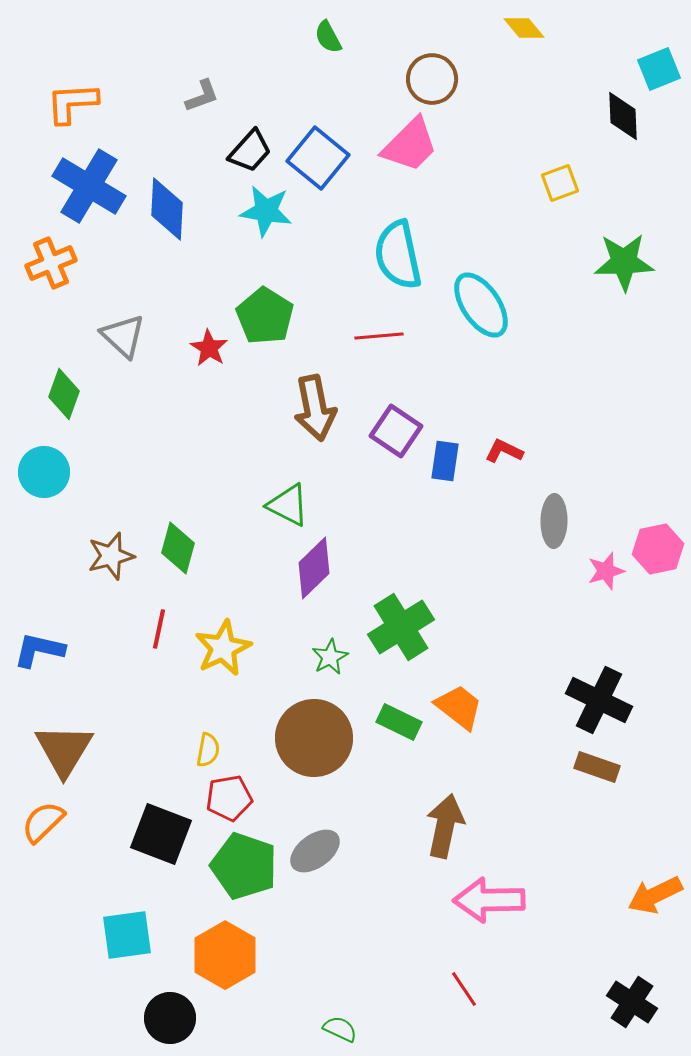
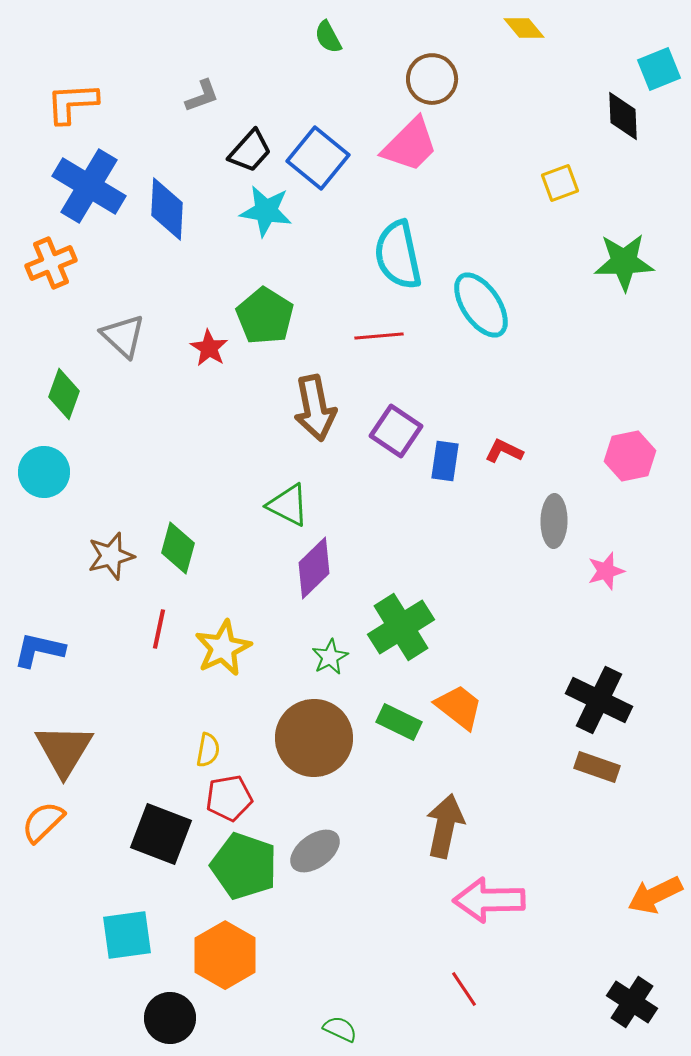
pink hexagon at (658, 549): moved 28 px left, 93 px up
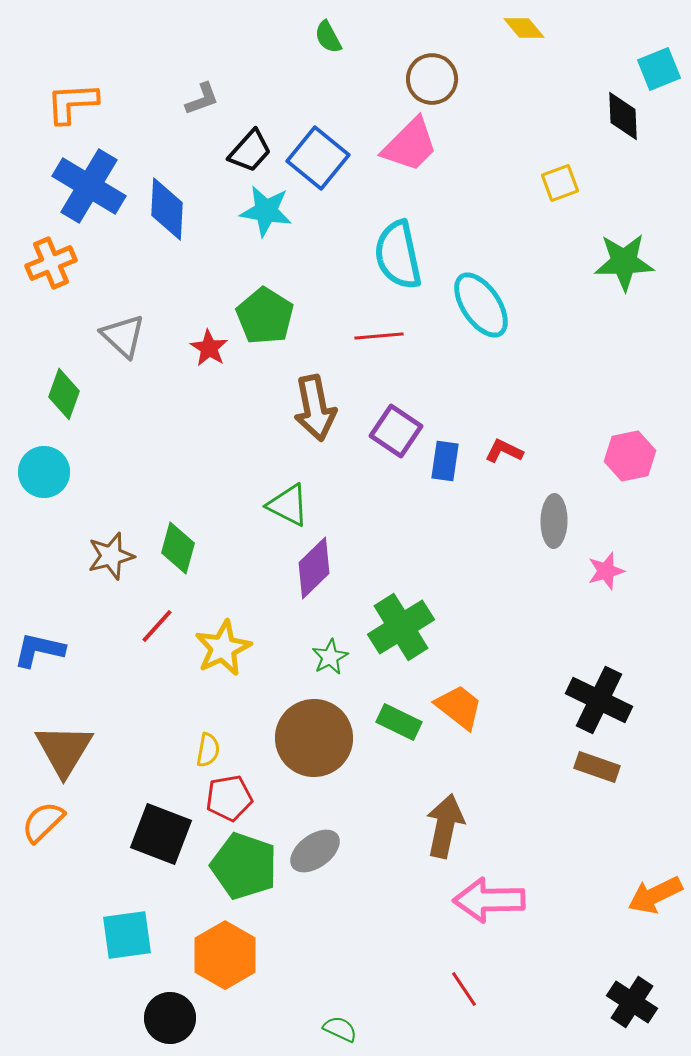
gray L-shape at (202, 96): moved 3 px down
red line at (159, 629): moved 2 px left, 3 px up; rotated 30 degrees clockwise
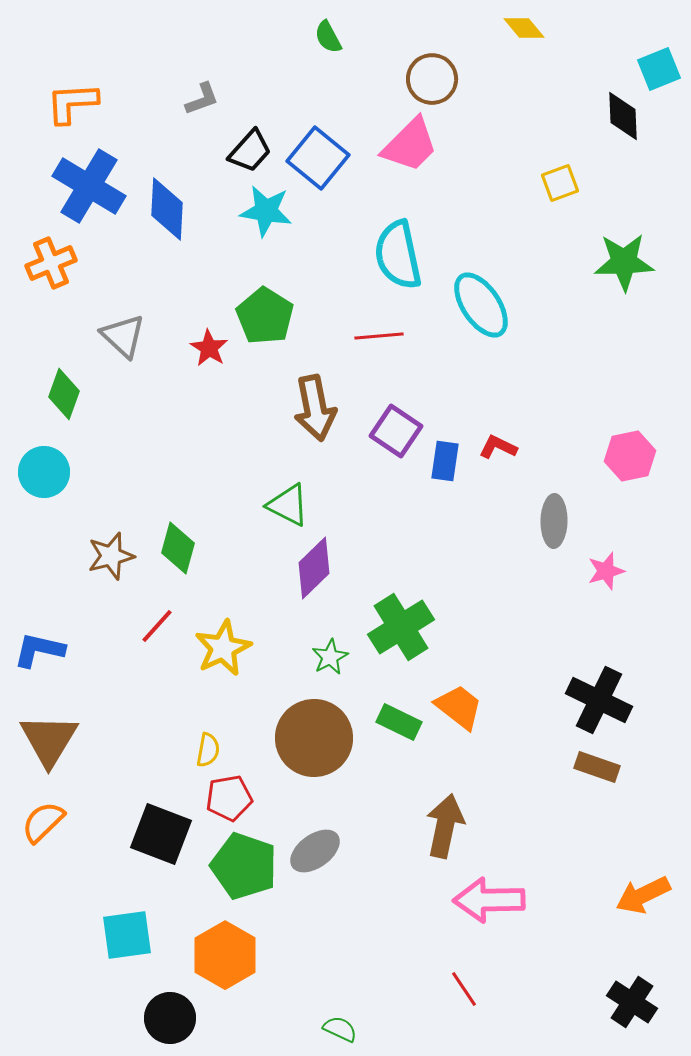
red L-shape at (504, 451): moved 6 px left, 4 px up
brown triangle at (64, 750): moved 15 px left, 10 px up
orange arrow at (655, 895): moved 12 px left
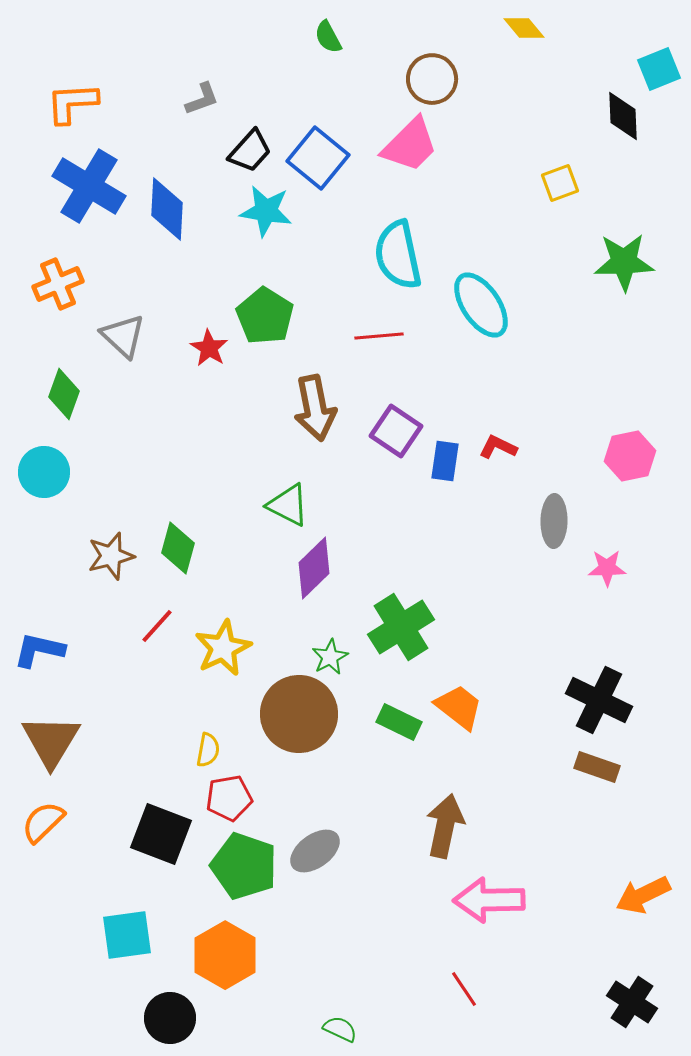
orange cross at (51, 263): moved 7 px right, 21 px down
pink star at (606, 571): moved 1 px right, 3 px up; rotated 15 degrees clockwise
brown circle at (314, 738): moved 15 px left, 24 px up
brown triangle at (49, 740): moved 2 px right, 1 px down
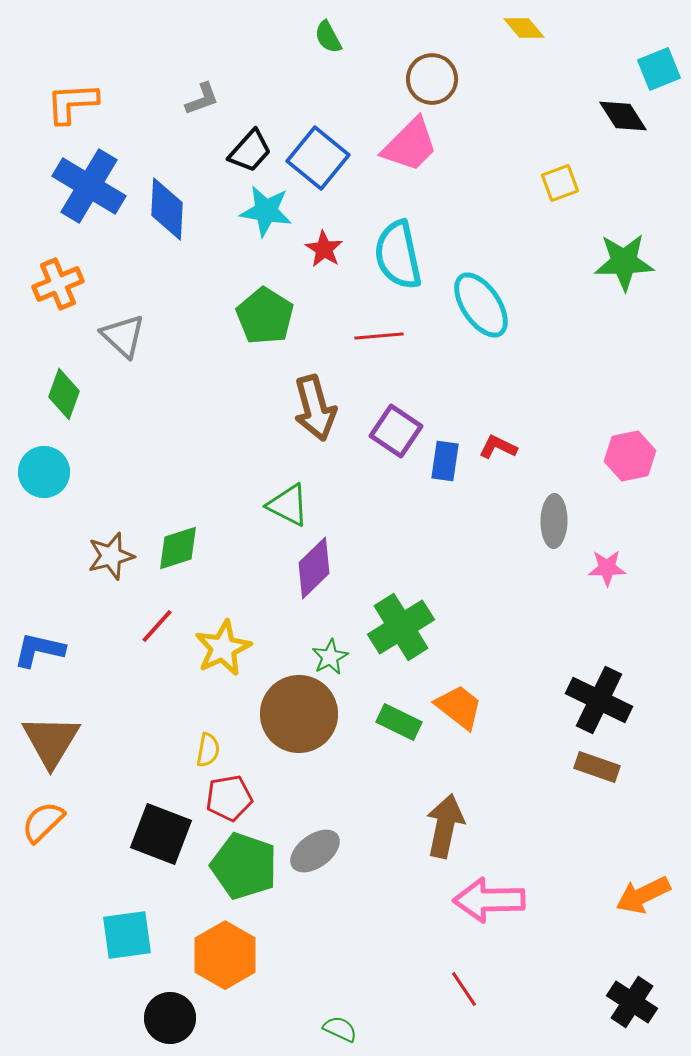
black diamond at (623, 116): rotated 30 degrees counterclockwise
red star at (209, 348): moved 115 px right, 99 px up
brown arrow at (315, 408): rotated 4 degrees counterclockwise
green diamond at (178, 548): rotated 57 degrees clockwise
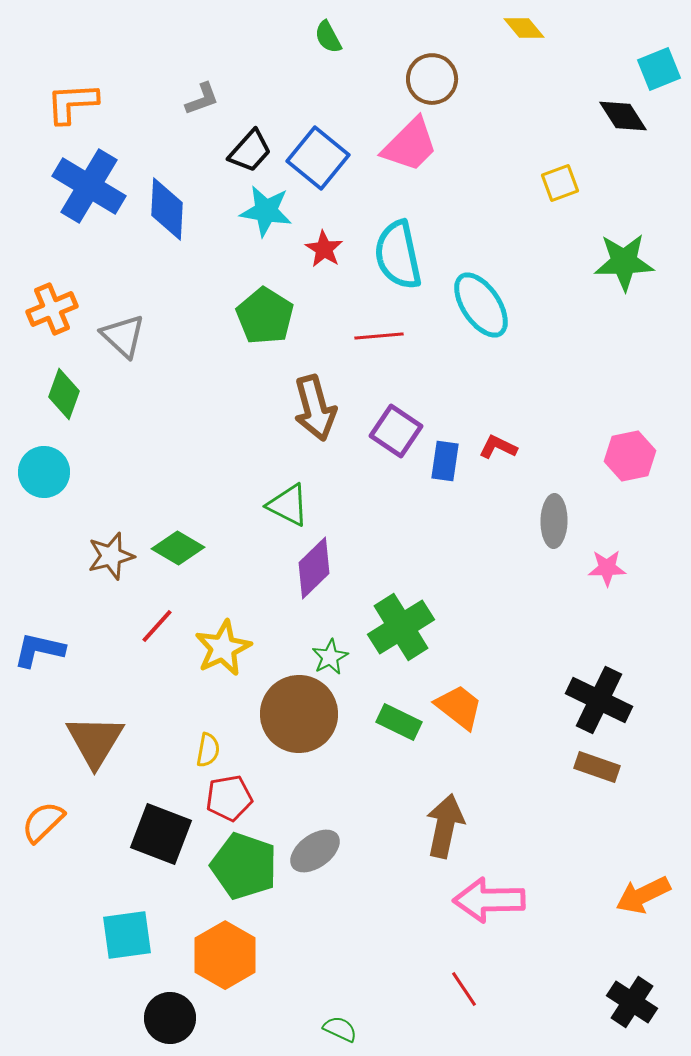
orange cross at (58, 284): moved 6 px left, 25 px down
green diamond at (178, 548): rotated 48 degrees clockwise
brown triangle at (51, 741): moved 44 px right
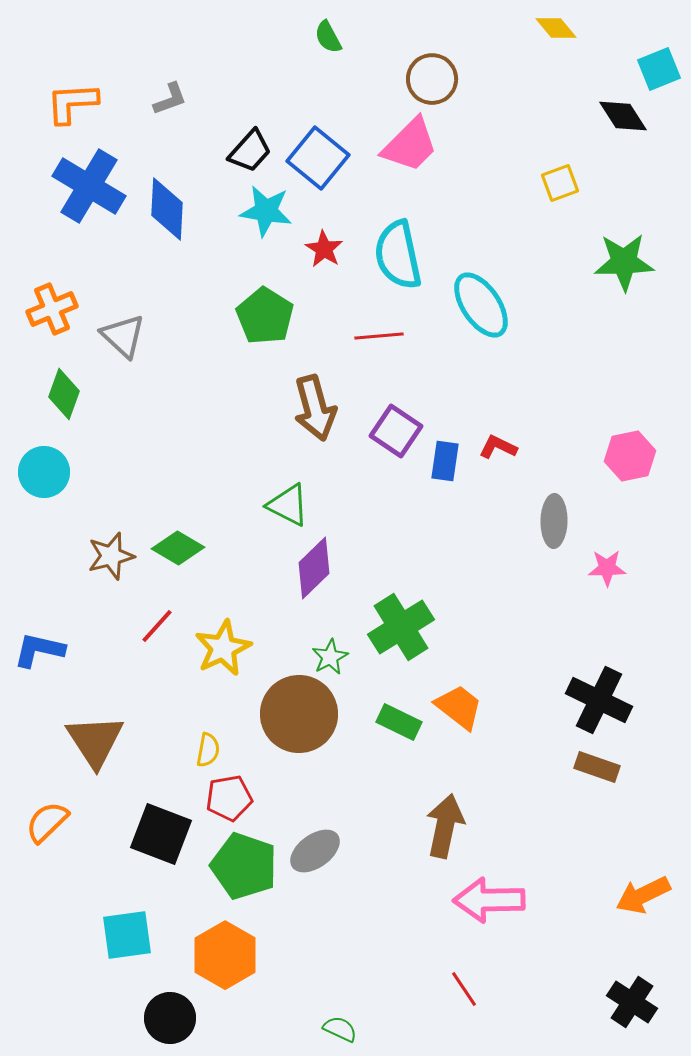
yellow diamond at (524, 28): moved 32 px right
gray L-shape at (202, 99): moved 32 px left
brown triangle at (95, 741): rotated 4 degrees counterclockwise
orange semicircle at (43, 822): moved 4 px right
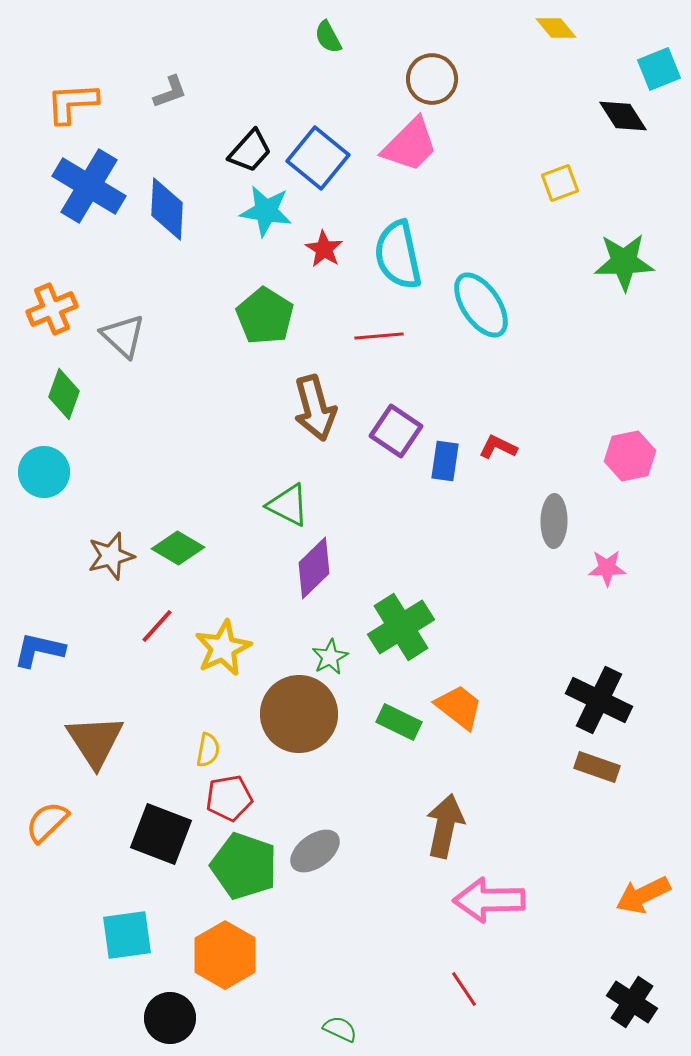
gray L-shape at (170, 99): moved 7 px up
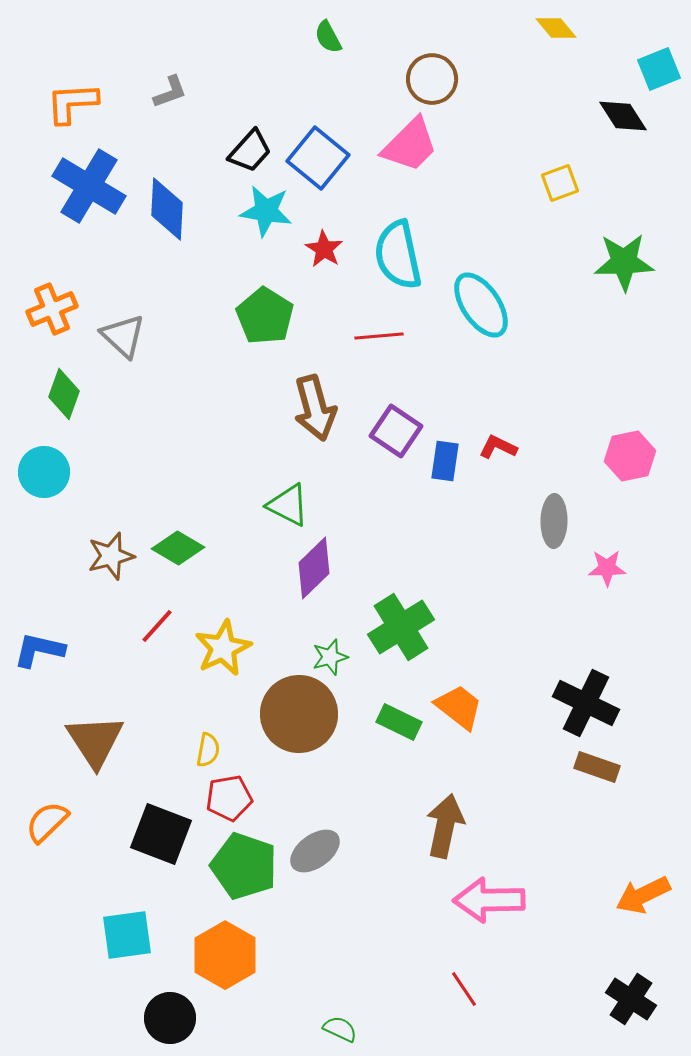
green star at (330, 657): rotated 12 degrees clockwise
black cross at (599, 700): moved 13 px left, 3 px down
black cross at (632, 1002): moved 1 px left, 3 px up
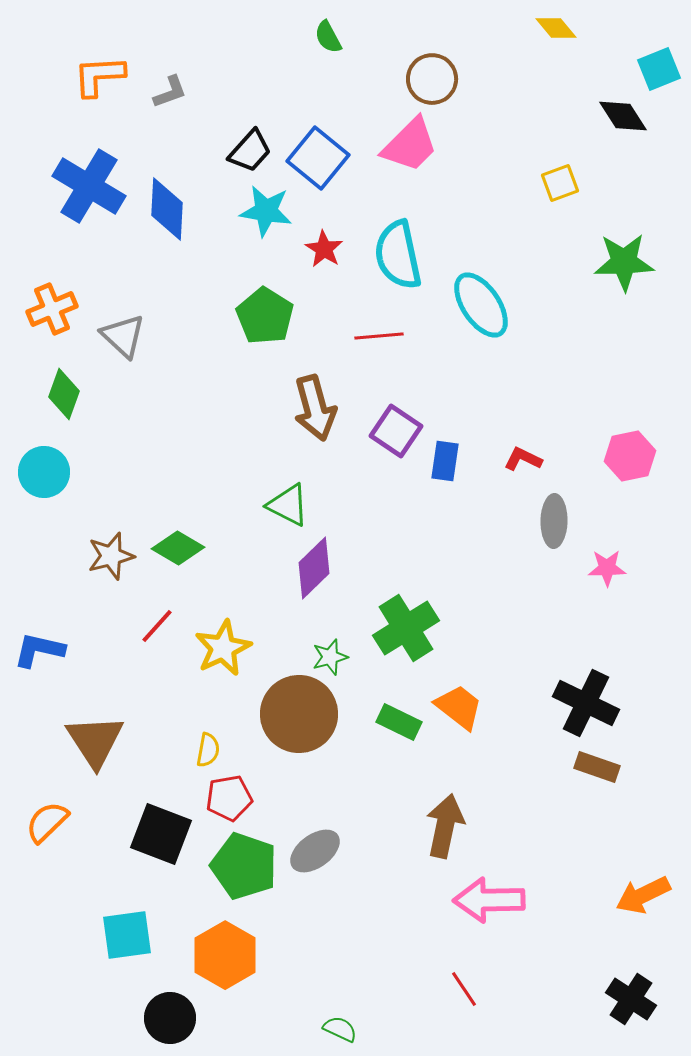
orange L-shape at (72, 103): moved 27 px right, 27 px up
red L-shape at (498, 447): moved 25 px right, 12 px down
green cross at (401, 627): moved 5 px right, 1 px down
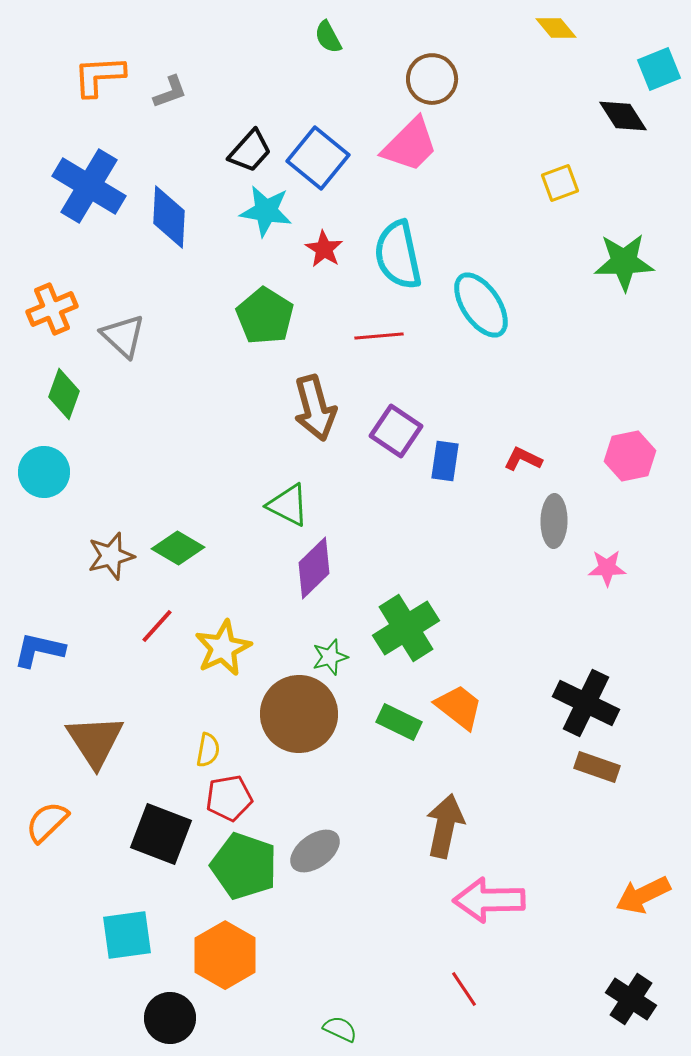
blue diamond at (167, 209): moved 2 px right, 8 px down
